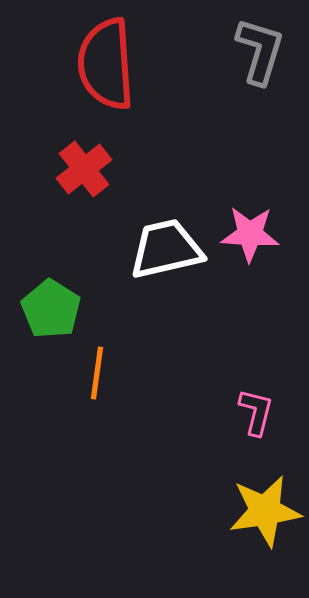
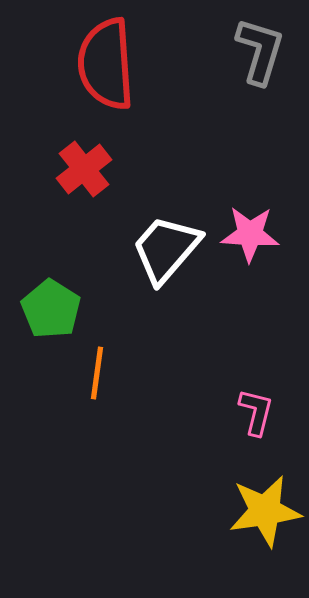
white trapezoid: rotated 36 degrees counterclockwise
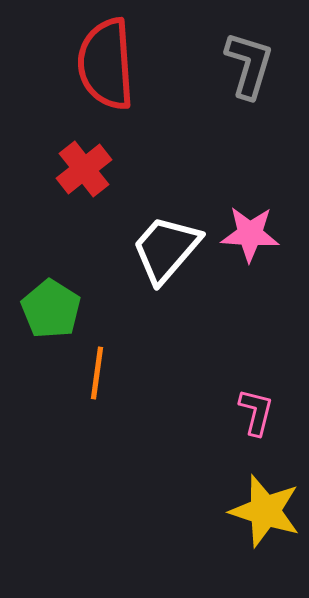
gray L-shape: moved 11 px left, 14 px down
yellow star: rotated 26 degrees clockwise
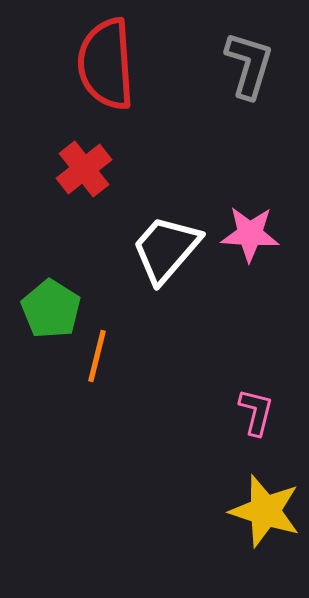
orange line: moved 17 px up; rotated 6 degrees clockwise
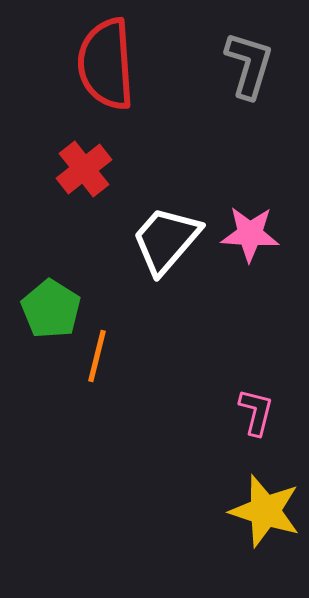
white trapezoid: moved 9 px up
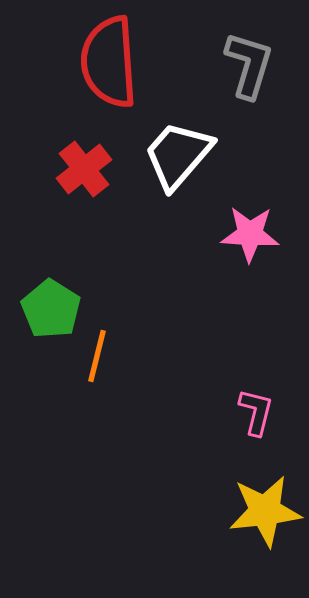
red semicircle: moved 3 px right, 2 px up
white trapezoid: moved 12 px right, 85 px up
yellow star: rotated 24 degrees counterclockwise
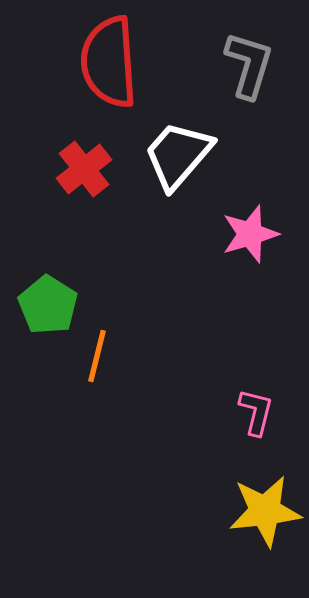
pink star: rotated 20 degrees counterclockwise
green pentagon: moved 3 px left, 4 px up
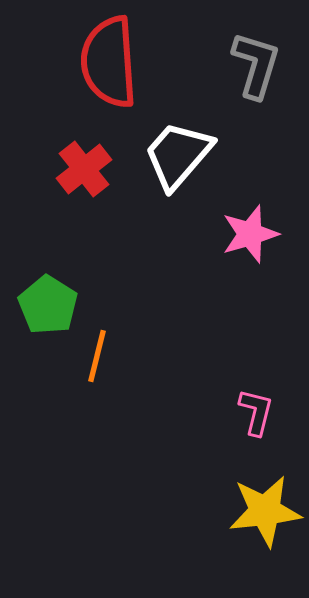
gray L-shape: moved 7 px right
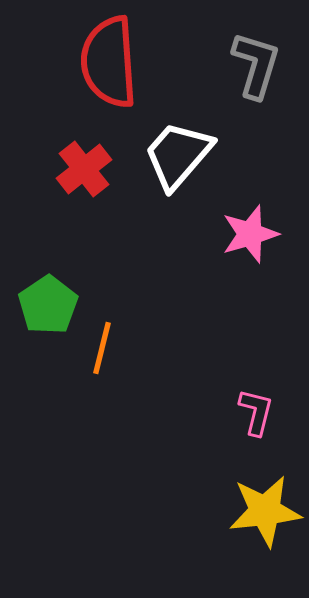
green pentagon: rotated 6 degrees clockwise
orange line: moved 5 px right, 8 px up
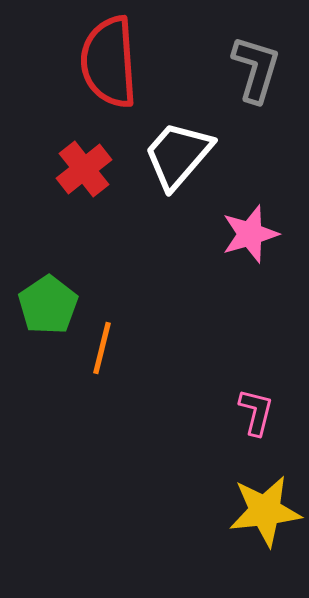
gray L-shape: moved 4 px down
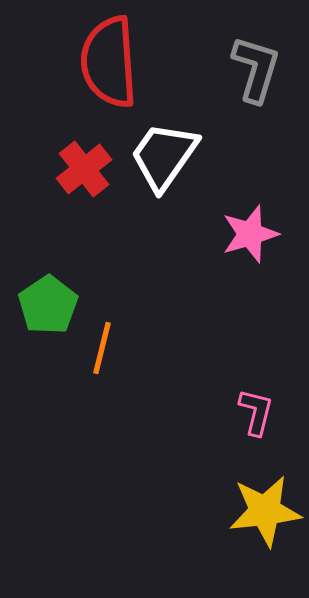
white trapezoid: moved 14 px left, 1 px down; rotated 6 degrees counterclockwise
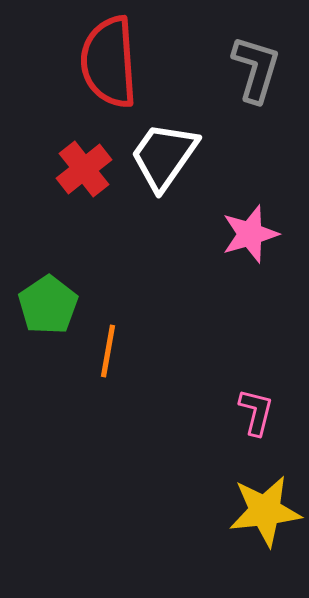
orange line: moved 6 px right, 3 px down; rotated 4 degrees counterclockwise
